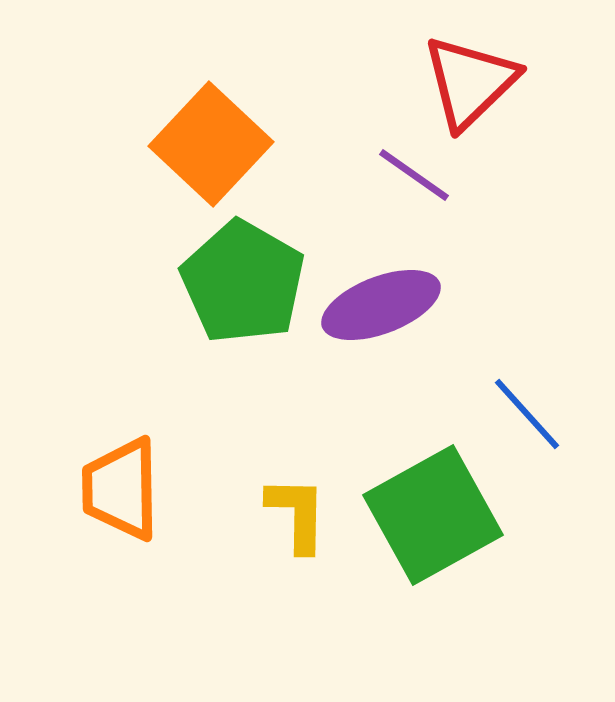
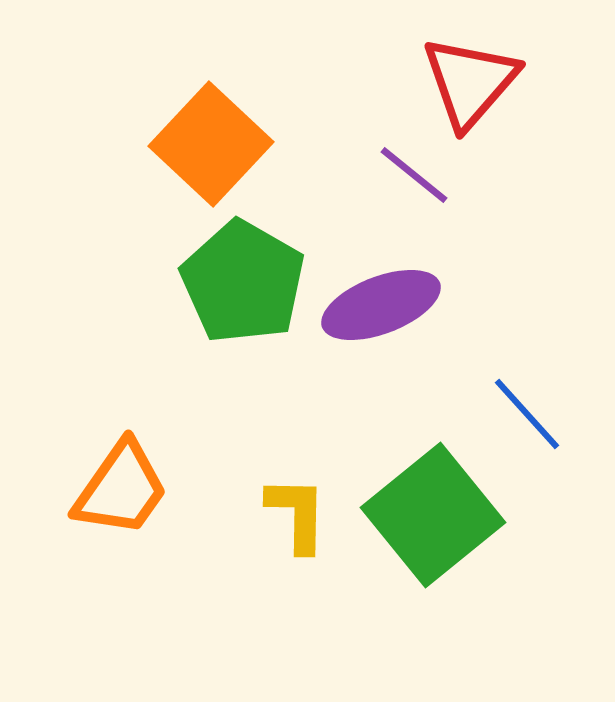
red triangle: rotated 5 degrees counterclockwise
purple line: rotated 4 degrees clockwise
orange trapezoid: rotated 144 degrees counterclockwise
green square: rotated 10 degrees counterclockwise
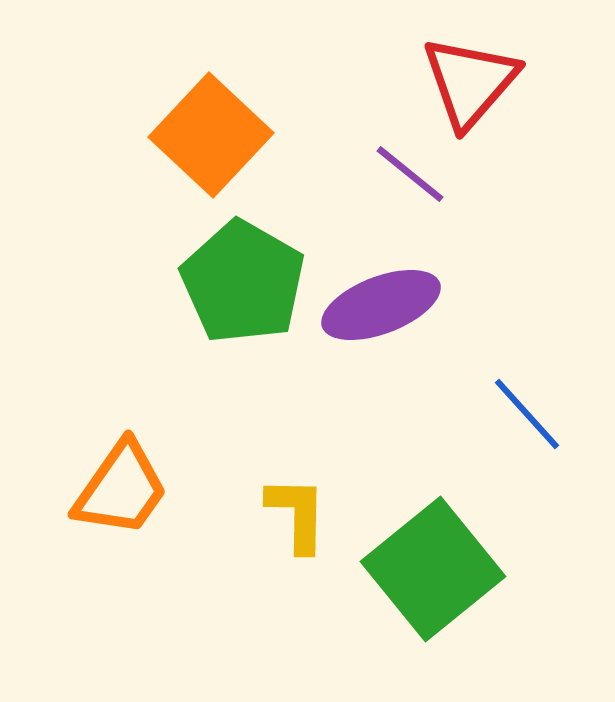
orange square: moved 9 px up
purple line: moved 4 px left, 1 px up
green square: moved 54 px down
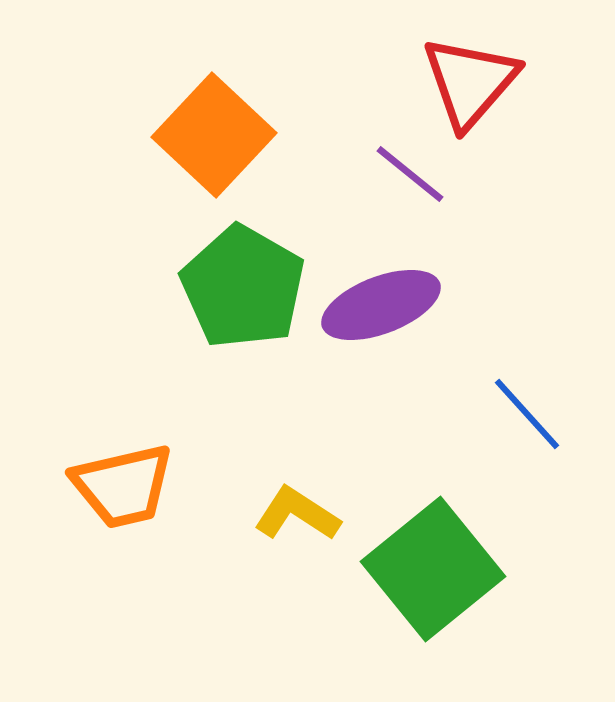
orange square: moved 3 px right
green pentagon: moved 5 px down
orange trapezoid: moved 2 px right, 3 px up; rotated 42 degrees clockwise
yellow L-shape: rotated 58 degrees counterclockwise
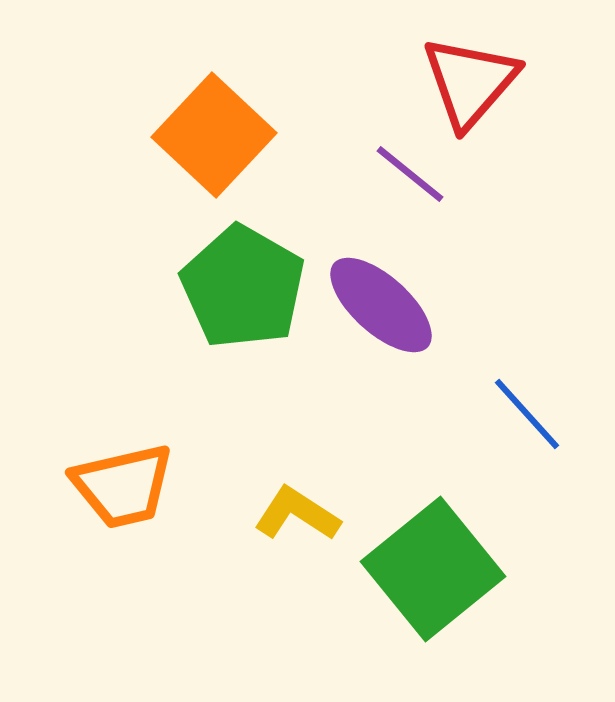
purple ellipse: rotated 63 degrees clockwise
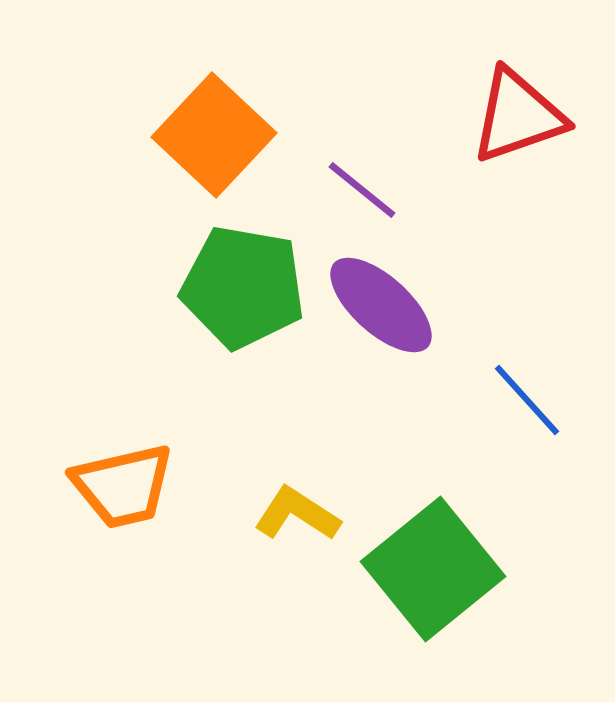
red triangle: moved 48 px right, 34 px down; rotated 30 degrees clockwise
purple line: moved 48 px left, 16 px down
green pentagon: rotated 20 degrees counterclockwise
blue line: moved 14 px up
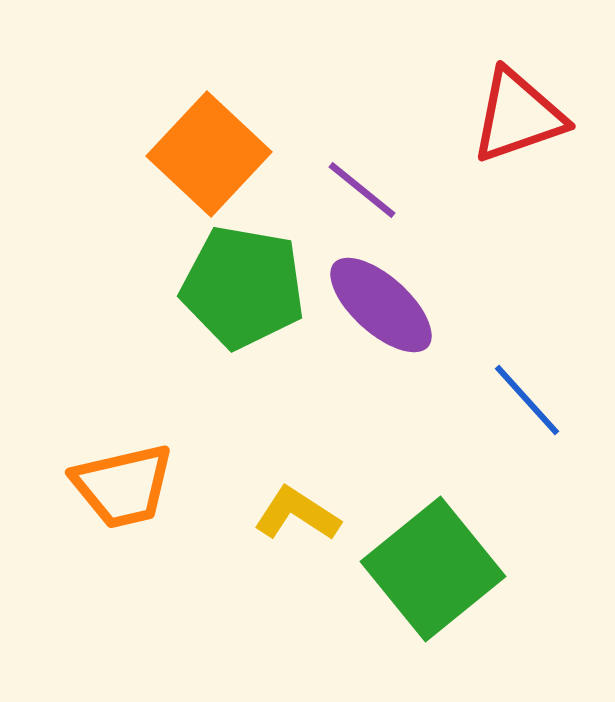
orange square: moved 5 px left, 19 px down
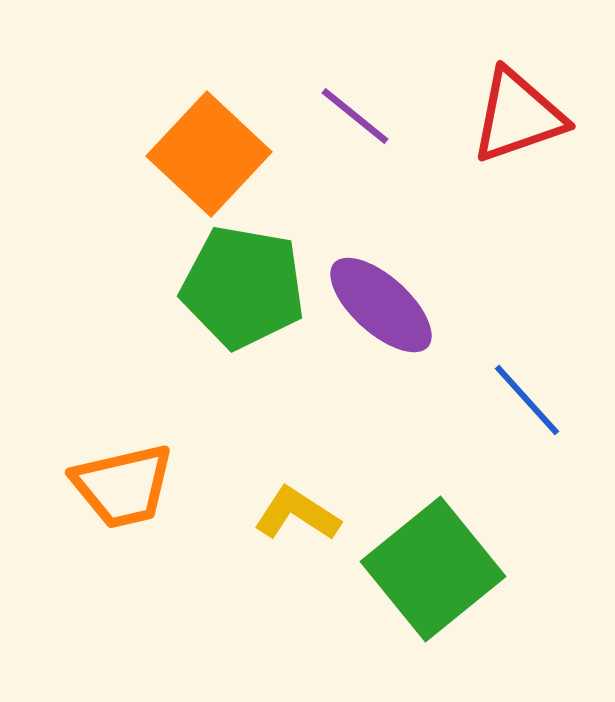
purple line: moved 7 px left, 74 px up
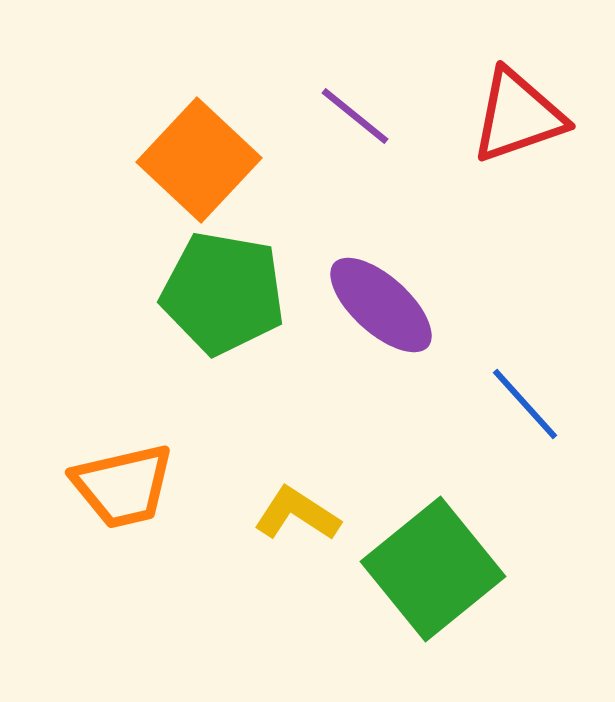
orange square: moved 10 px left, 6 px down
green pentagon: moved 20 px left, 6 px down
blue line: moved 2 px left, 4 px down
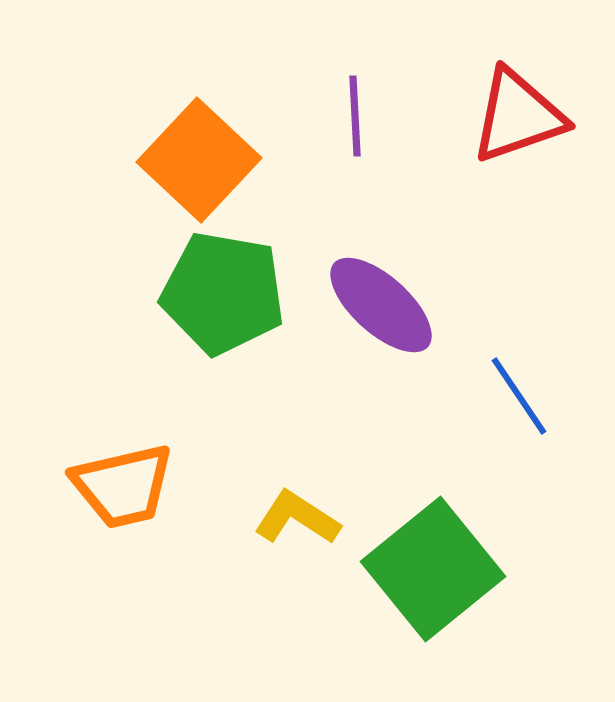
purple line: rotated 48 degrees clockwise
blue line: moved 6 px left, 8 px up; rotated 8 degrees clockwise
yellow L-shape: moved 4 px down
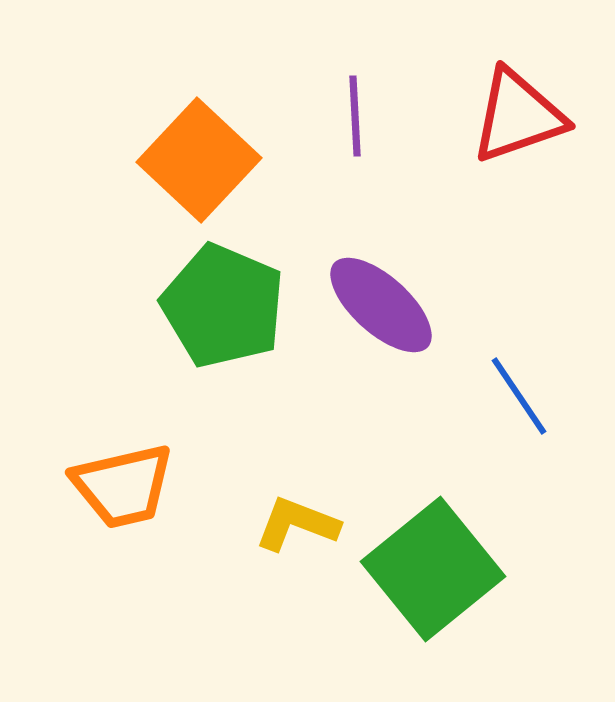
green pentagon: moved 13 px down; rotated 13 degrees clockwise
yellow L-shape: moved 6 px down; rotated 12 degrees counterclockwise
